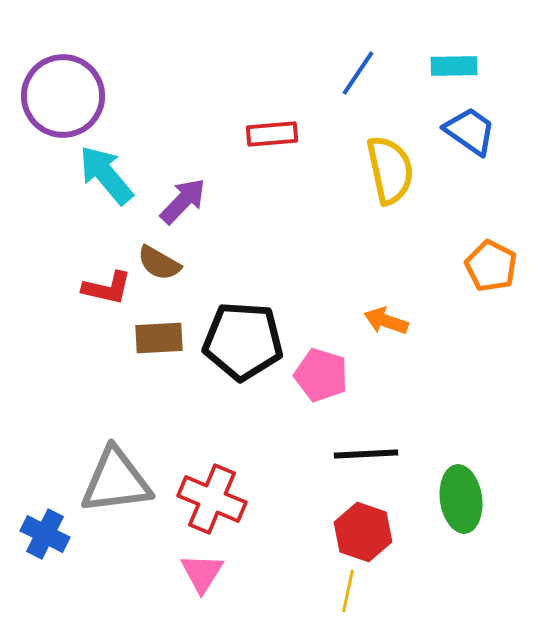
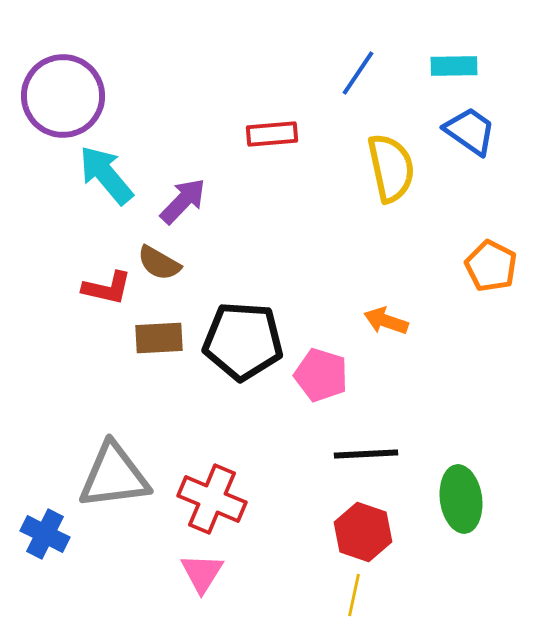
yellow semicircle: moved 1 px right, 2 px up
gray triangle: moved 2 px left, 5 px up
yellow line: moved 6 px right, 4 px down
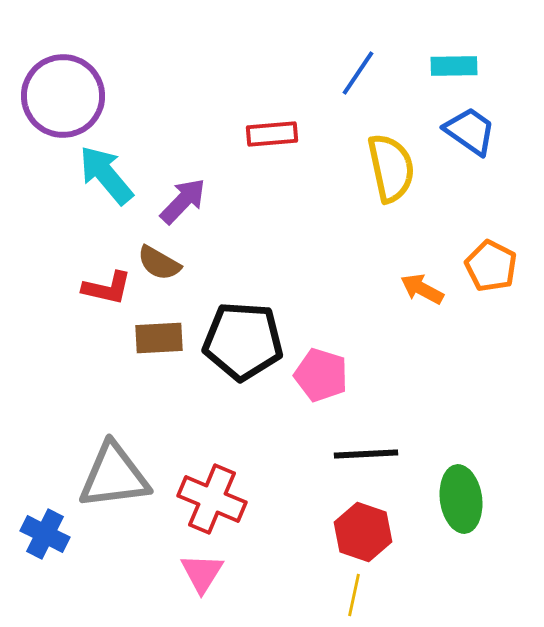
orange arrow: moved 36 px right, 32 px up; rotated 9 degrees clockwise
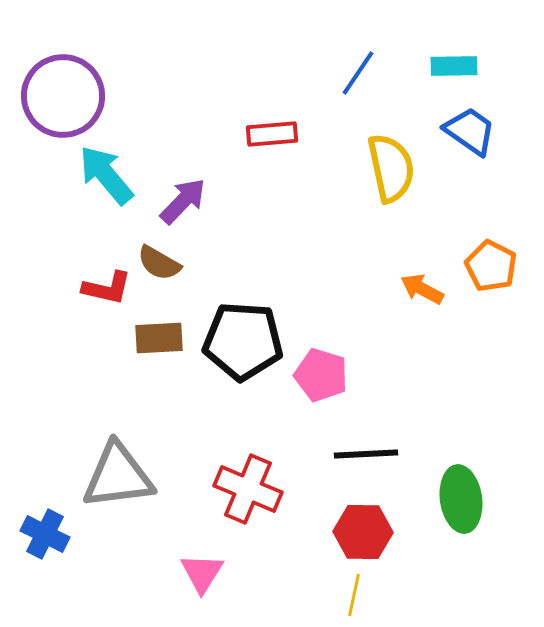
gray triangle: moved 4 px right
red cross: moved 36 px right, 10 px up
red hexagon: rotated 18 degrees counterclockwise
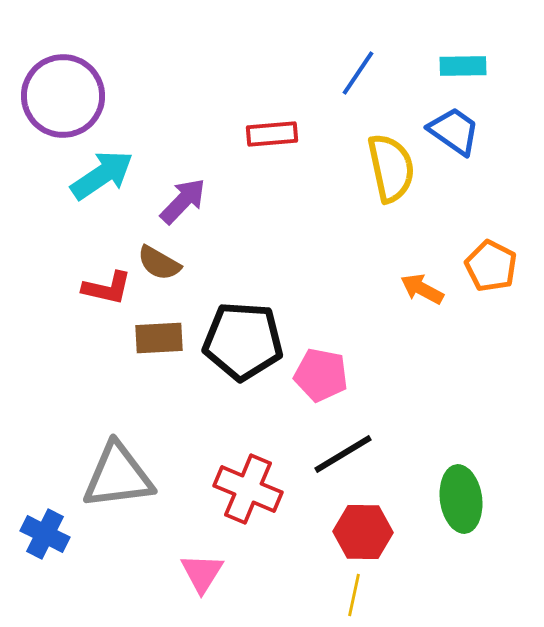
cyan rectangle: moved 9 px right
blue trapezoid: moved 16 px left
cyan arrow: moved 4 px left; rotated 96 degrees clockwise
pink pentagon: rotated 6 degrees counterclockwise
black line: moved 23 px left; rotated 28 degrees counterclockwise
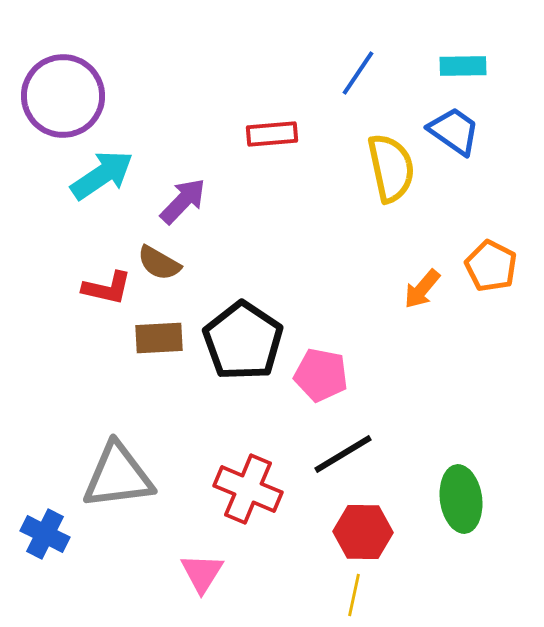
orange arrow: rotated 78 degrees counterclockwise
black pentagon: rotated 30 degrees clockwise
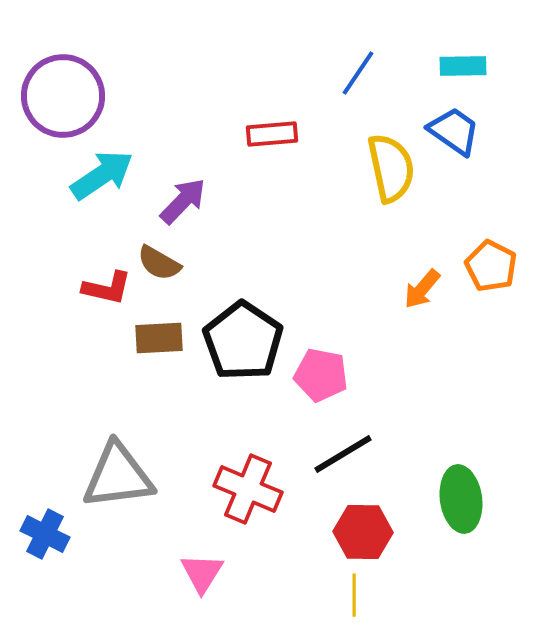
yellow line: rotated 12 degrees counterclockwise
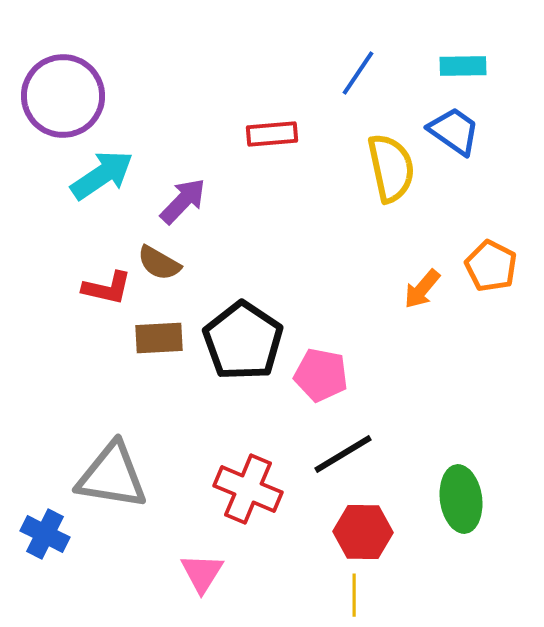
gray triangle: moved 6 px left; rotated 16 degrees clockwise
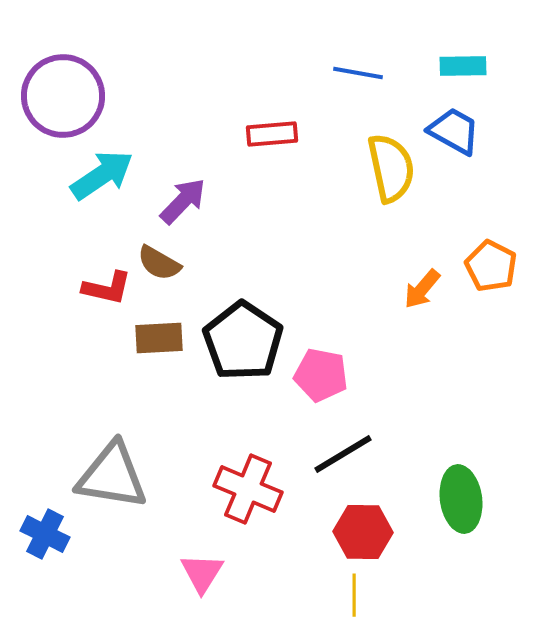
blue line: rotated 66 degrees clockwise
blue trapezoid: rotated 6 degrees counterclockwise
